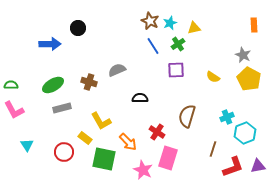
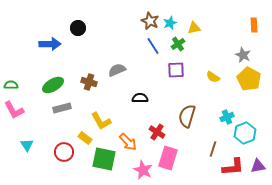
red L-shape: rotated 15 degrees clockwise
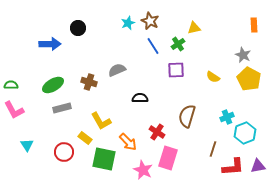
cyan star: moved 42 px left
